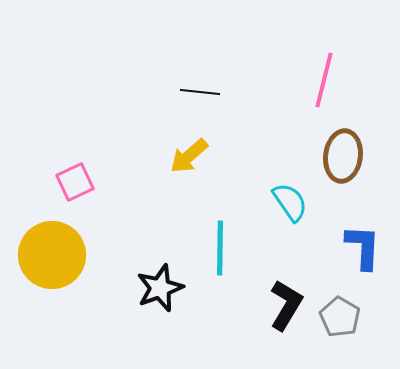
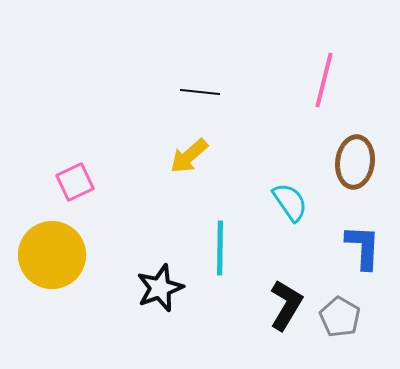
brown ellipse: moved 12 px right, 6 px down
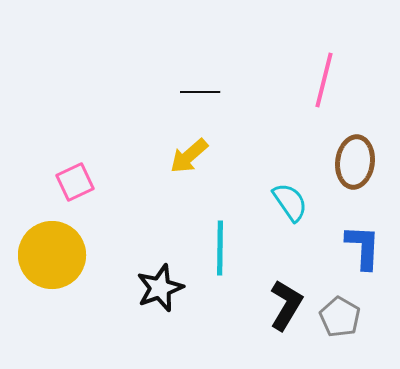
black line: rotated 6 degrees counterclockwise
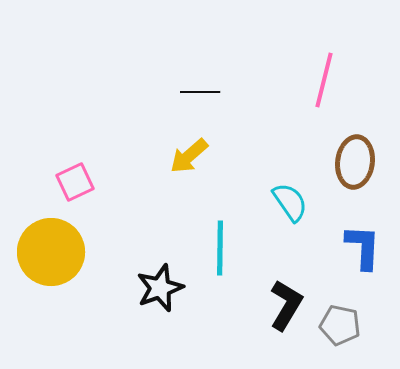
yellow circle: moved 1 px left, 3 px up
gray pentagon: moved 8 px down; rotated 18 degrees counterclockwise
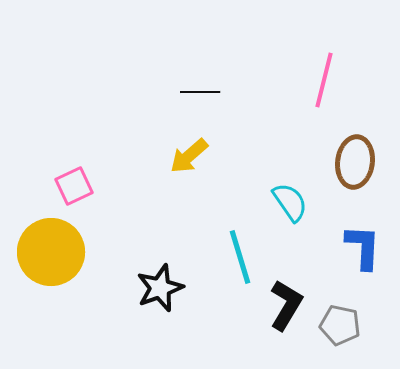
pink square: moved 1 px left, 4 px down
cyan line: moved 20 px right, 9 px down; rotated 18 degrees counterclockwise
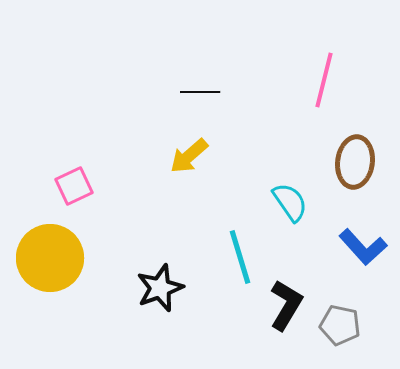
blue L-shape: rotated 135 degrees clockwise
yellow circle: moved 1 px left, 6 px down
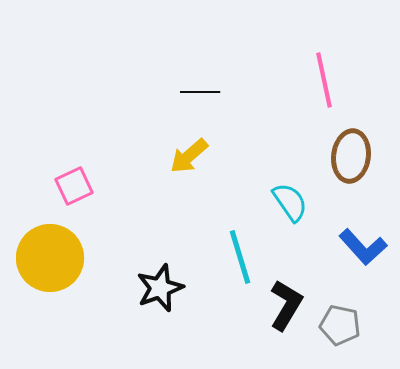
pink line: rotated 26 degrees counterclockwise
brown ellipse: moved 4 px left, 6 px up
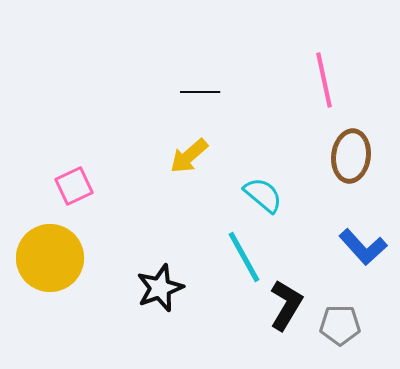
cyan semicircle: moved 27 px left, 7 px up; rotated 15 degrees counterclockwise
cyan line: moved 4 px right; rotated 12 degrees counterclockwise
gray pentagon: rotated 12 degrees counterclockwise
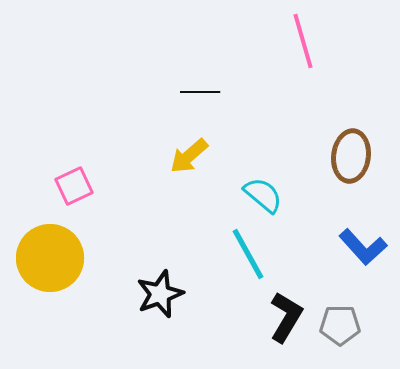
pink line: moved 21 px left, 39 px up; rotated 4 degrees counterclockwise
cyan line: moved 4 px right, 3 px up
black star: moved 6 px down
black L-shape: moved 12 px down
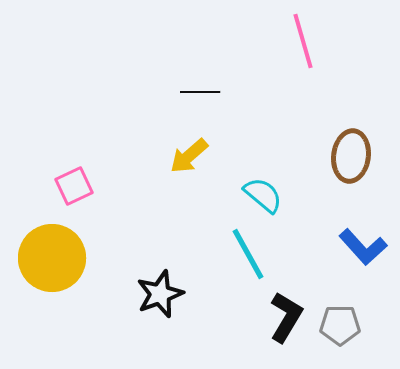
yellow circle: moved 2 px right
